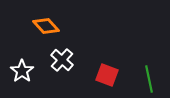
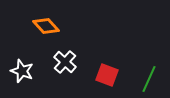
white cross: moved 3 px right, 2 px down
white star: rotated 15 degrees counterclockwise
green line: rotated 36 degrees clockwise
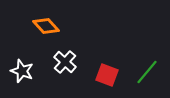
green line: moved 2 px left, 7 px up; rotated 16 degrees clockwise
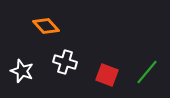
white cross: rotated 25 degrees counterclockwise
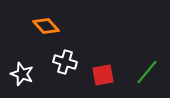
white star: moved 3 px down
red square: moved 4 px left; rotated 30 degrees counterclockwise
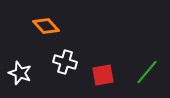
white star: moved 2 px left, 1 px up
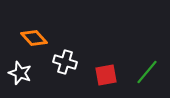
orange diamond: moved 12 px left, 12 px down
red square: moved 3 px right
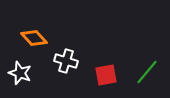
white cross: moved 1 px right, 1 px up
